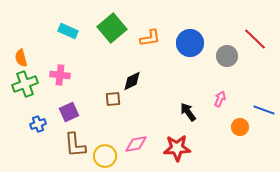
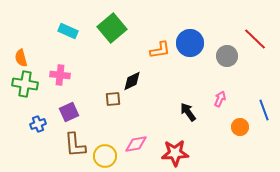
orange L-shape: moved 10 px right, 12 px down
green cross: rotated 30 degrees clockwise
blue line: rotated 50 degrees clockwise
red star: moved 2 px left, 5 px down
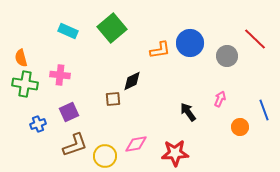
brown L-shape: rotated 104 degrees counterclockwise
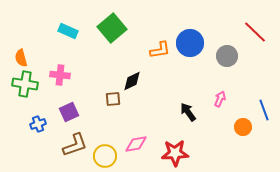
red line: moved 7 px up
orange circle: moved 3 px right
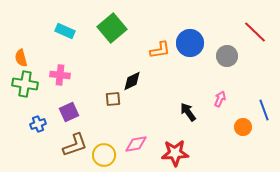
cyan rectangle: moved 3 px left
yellow circle: moved 1 px left, 1 px up
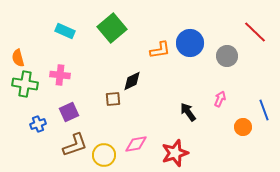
orange semicircle: moved 3 px left
red star: rotated 16 degrees counterclockwise
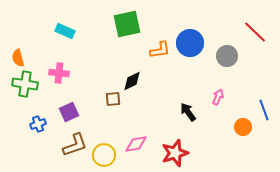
green square: moved 15 px right, 4 px up; rotated 28 degrees clockwise
pink cross: moved 1 px left, 2 px up
pink arrow: moved 2 px left, 2 px up
